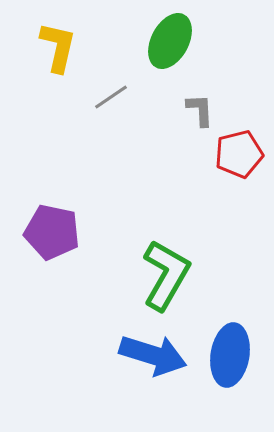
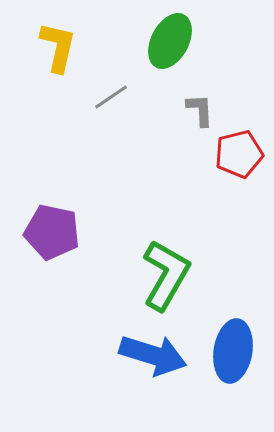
blue ellipse: moved 3 px right, 4 px up
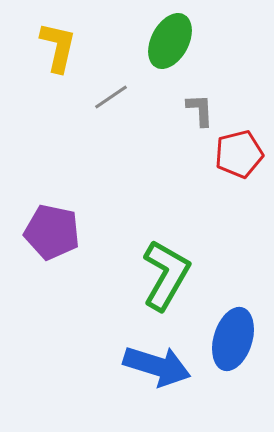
blue ellipse: moved 12 px up; rotated 8 degrees clockwise
blue arrow: moved 4 px right, 11 px down
